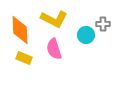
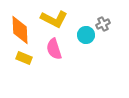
gray cross: rotated 24 degrees counterclockwise
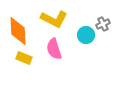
orange diamond: moved 2 px left, 1 px down
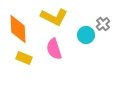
yellow L-shape: moved 2 px up
gray cross: rotated 16 degrees counterclockwise
orange diamond: moved 2 px up
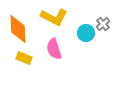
cyan circle: moved 2 px up
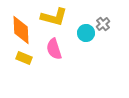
yellow L-shape: rotated 12 degrees counterclockwise
orange diamond: moved 3 px right, 1 px down
